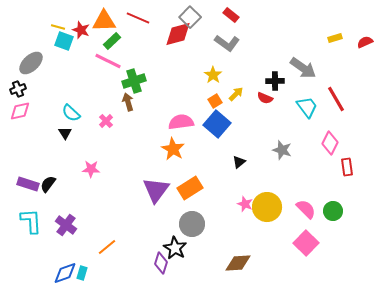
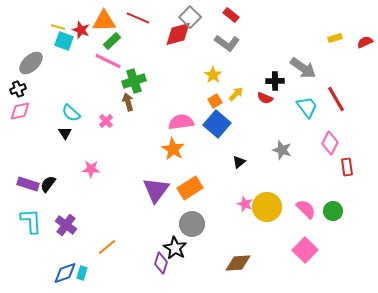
pink square at (306, 243): moved 1 px left, 7 px down
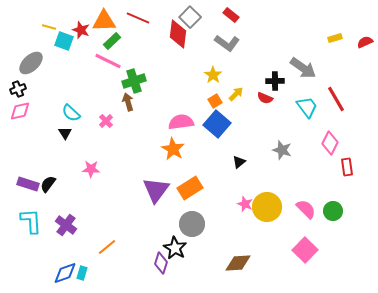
yellow line at (58, 27): moved 9 px left
red diamond at (178, 34): rotated 68 degrees counterclockwise
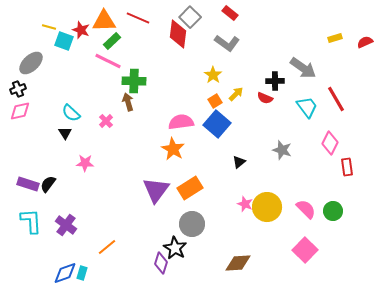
red rectangle at (231, 15): moved 1 px left, 2 px up
green cross at (134, 81): rotated 20 degrees clockwise
pink star at (91, 169): moved 6 px left, 6 px up
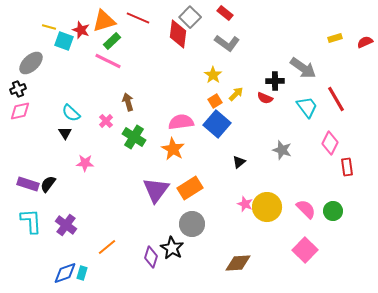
red rectangle at (230, 13): moved 5 px left
orange triangle at (104, 21): rotated 15 degrees counterclockwise
green cross at (134, 81): moved 56 px down; rotated 30 degrees clockwise
black star at (175, 248): moved 3 px left
purple diamond at (161, 263): moved 10 px left, 6 px up
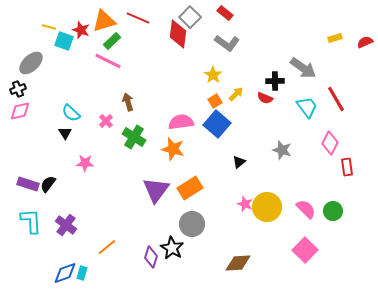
orange star at (173, 149): rotated 15 degrees counterclockwise
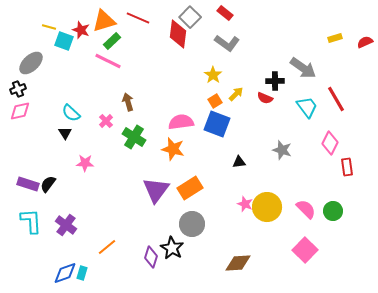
blue square at (217, 124): rotated 20 degrees counterclockwise
black triangle at (239, 162): rotated 32 degrees clockwise
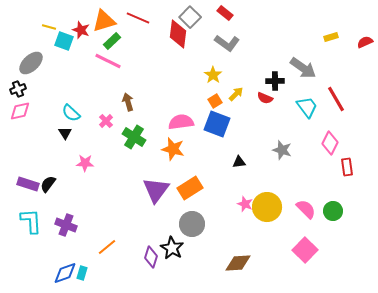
yellow rectangle at (335, 38): moved 4 px left, 1 px up
purple cross at (66, 225): rotated 15 degrees counterclockwise
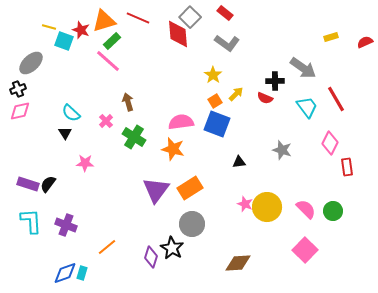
red diamond at (178, 34): rotated 12 degrees counterclockwise
pink line at (108, 61): rotated 16 degrees clockwise
